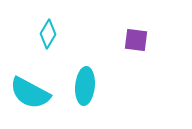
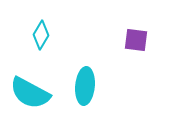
cyan diamond: moved 7 px left, 1 px down
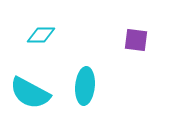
cyan diamond: rotated 60 degrees clockwise
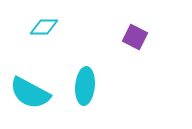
cyan diamond: moved 3 px right, 8 px up
purple square: moved 1 px left, 3 px up; rotated 20 degrees clockwise
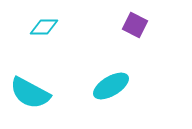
purple square: moved 12 px up
cyan ellipse: moved 26 px right; rotated 54 degrees clockwise
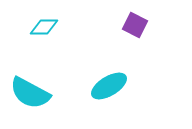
cyan ellipse: moved 2 px left
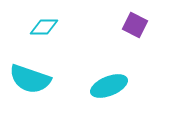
cyan ellipse: rotated 9 degrees clockwise
cyan semicircle: moved 14 px up; rotated 9 degrees counterclockwise
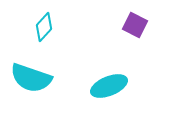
cyan diamond: rotated 48 degrees counterclockwise
cyan semicircle: moved 1 px right, 1 px up
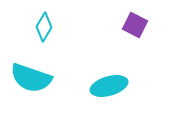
cyan diamond: rotated 12 degrees counterclockwise
cyan ellipse: rotated 6 degrees clockwise
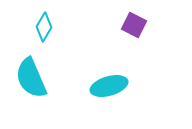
purple square: moved 1 px left
cyan semicircle: rotated 48 degrees clockwise
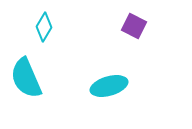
purple square: moved 1 px down
cyan semicircle: moved 5 px left
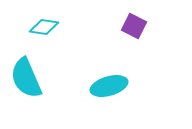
cyan diamond: rotated 68 degrees clockwise
